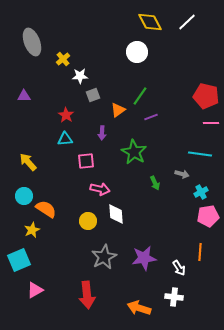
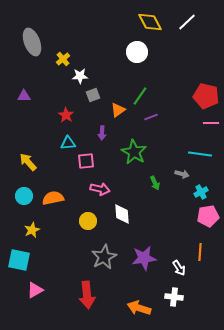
cyan triangle: moved 3 px right, 4 px down
orange semicircle: moved 7 px right, 11 px up; rotated 45 degrees counterclockwise
white diamond: moved 6 px right
cyan square: rotated 35 degrees clockwise
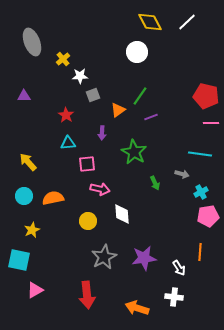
pink square: moved 1 px right, 3 px down
orange arrow: moved 2 px left
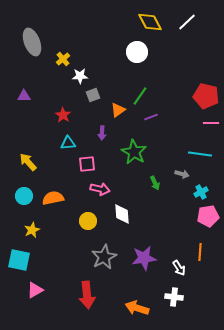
red star: moved 3 px left
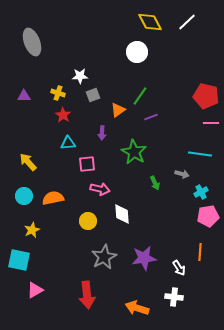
yellow cross: moved 5 px left, 34 px down; rotated 32 degrees counterclockwise
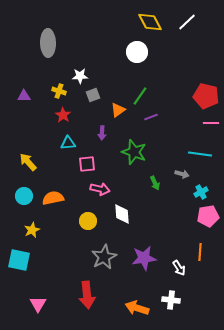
gray ellipse: moved 16 px right, 1 px down; rotated 20 degrees clockwise
yellow cross: moved 1 px right, 2 px up
green star: rotated 10 degrees counterclockwise
pink triangle: moved 3 px right, 14 px down; rotated 30 degrees counterclockwise
white cross: moved 3 px left, 3 px down
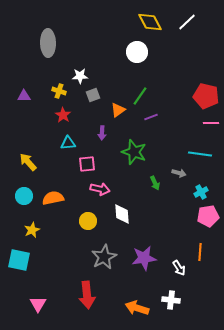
gray arrow: moved 3 px left, 1 px up
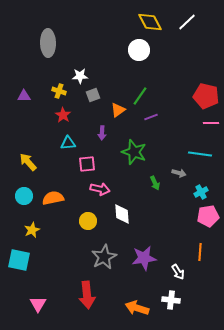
white circle: moved 2 px right, 2 px up
white arrow: moved 1 px left, 4 px down
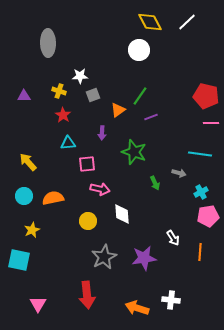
white arrow: moved 5 px left, 34 px up
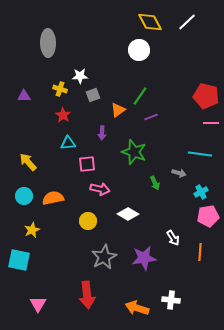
yellow cross: moved 1 px right, 2 px up
white diamond: moved 6 px right; rotated 55 degrees counterclockwise
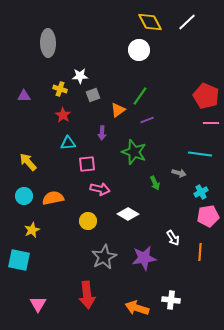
red pentagon: rotated 10 degrees clockwise
purple line: moved 4 px left, 3 px down
